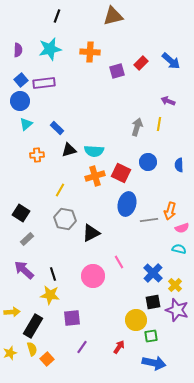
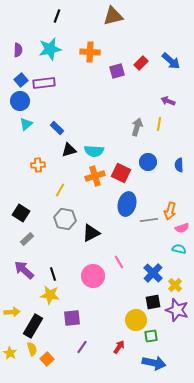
orange cross at (37, 155): moved 1 px right, 10 px down
yellow star at (10, 353): rotated 24 degrees counterclockwise
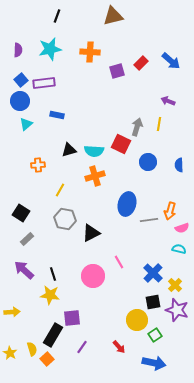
blue rectangle at (57, 128): moved 13 px up; rotated 32 degrees counterclockwise
red square at (121, 173): moved 29 px up
yellow circle at (136, 320): moved 1 px right
black rectangle at (33, 326): moved 20 px right, 9 px down
green square at (151, 336): moved 4 px right, 1 px up; rotated 24 degrees counterclockwise
red arrow at (119, 347): rotated 104 degrees clockwise
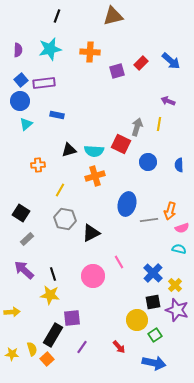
yellow star at (10, 353): moved 2 px right, 1 px down; rotated 24 degrees counterclockwise
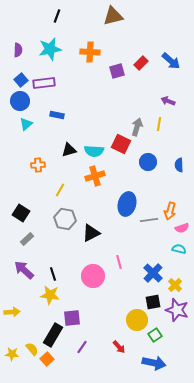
pink line at (119, 262): rotated 16 degrees clockwise
yellow semicircle at (32, 349): rotated 24 degrees counterclockwise
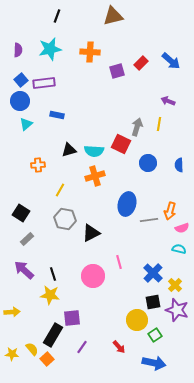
blue circle at (148, 162): moved 1 px down
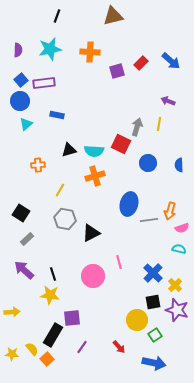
blue ellipse at (127, 204): moved 2 px right
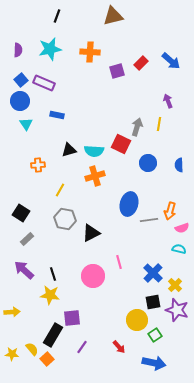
purple rectangle at (44, 83): rotated 30 degrees clockwise
purple arrow at (168, 101): rotated 48 degrees clockwise
cyan triangle at (26, 124): rotated 24 degrees counterclockwise
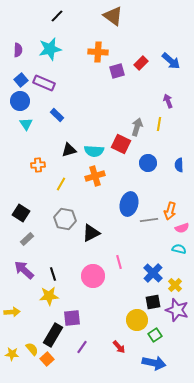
black line at (57, 16): rotated 24 degrees clockwise
brown triangle at (113, 16): rotated 50 degrees clockwise
orange cross at (90, 52): moved 8 px right
blue rectangle at (57, 115): rotated 32 degrees clockwise
yellow line at (60, 190): moved 1 px right, 6 px up
yellow star at (50, 295): moved 1 px left, 1 px down; rotated 12 degrees counterclockwise
